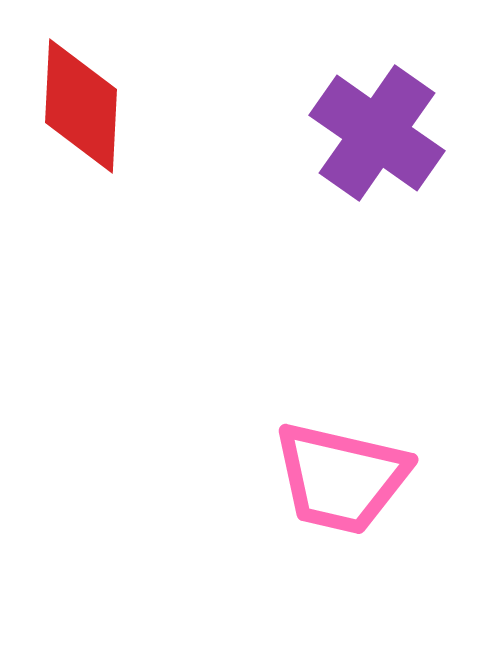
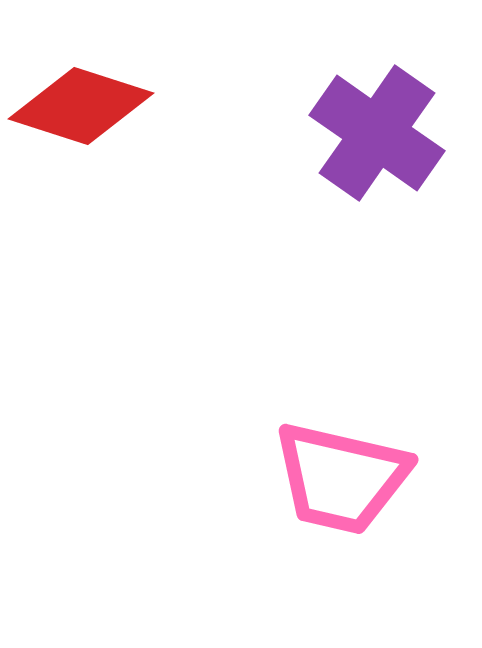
red diamond: rotated 75 degrees counterclockwise
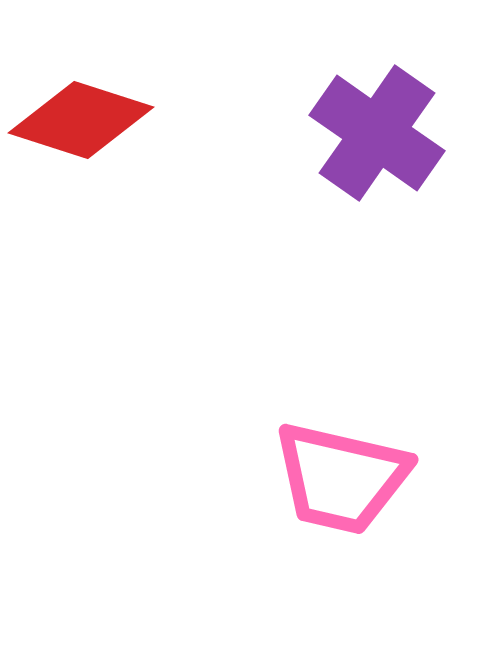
red diamond: moved 14 px down
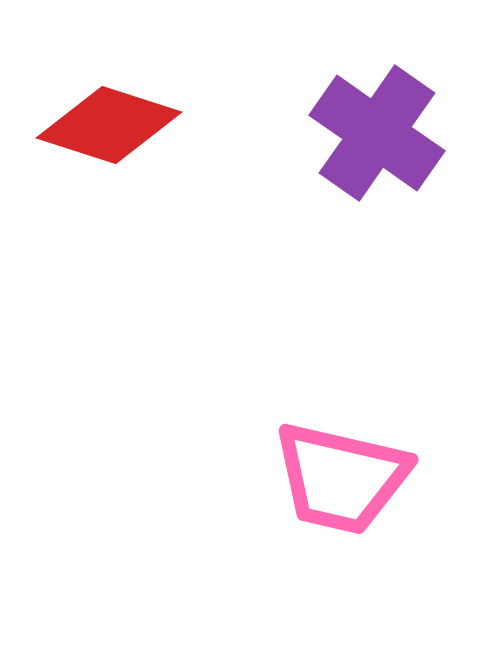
red diamond: moved 28 px right, 5 px down
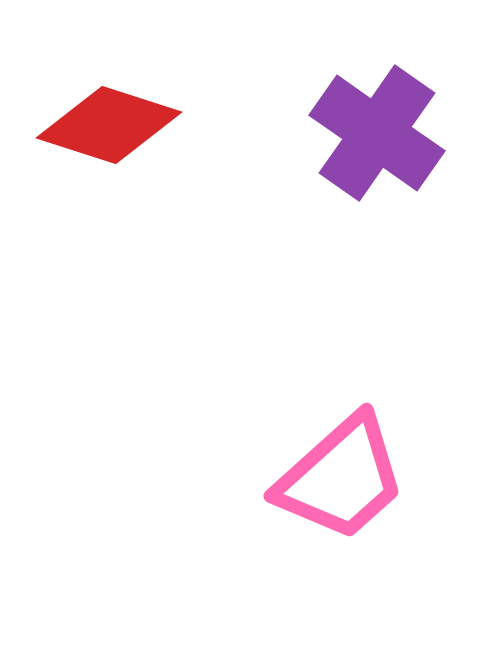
pink trapezoid: rotated 55 degrees counterclockwise
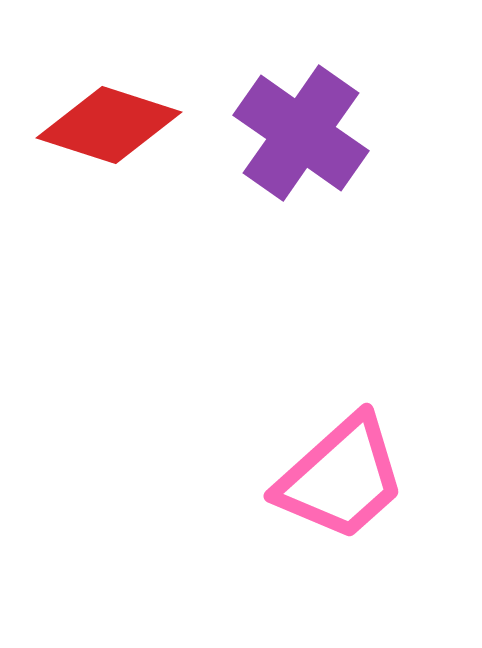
purple cross: moved 76 px left
